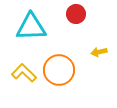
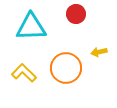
orange circle: moved 7 px right, 2 px up
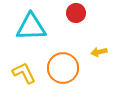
red circle: moved 1 px up
orange circle: moved 3 px left
yellow L-shape: rotated 20 degrees clockwise
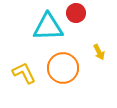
cyan triangle: moved 17 px right
yellow arrow: rotated 105 degrees counterclockwise
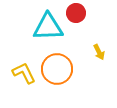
orange circle: moved 6 px left, 1 px down
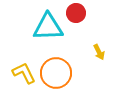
orange circle: moved 1 px left, 4 px down
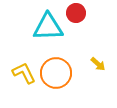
yellow arrow: moved 1 px left, 12 px down; rotated 21 degrees counterclockwise
